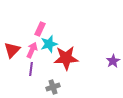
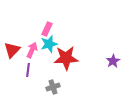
pink rectangle: moved 7 px right
purple line: moved 3 px left, 1 px down
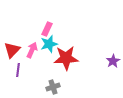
purple line: moved 10 px left
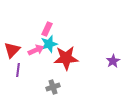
pink arrow: moved 4 px right; rotated 42 degrees clockwise
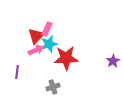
red triangle: moved 24 px right, 14 px up
purple line: moved 1 px left, 2 px down
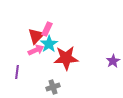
cyan star: rotated 18 degrees counterclockwise
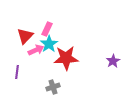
red triangle: moved 11 px left
